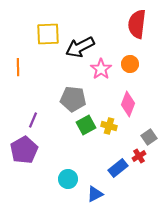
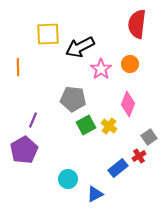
yellow cross: rotated 21 degrees clockwise
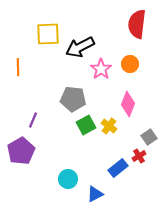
purple pentagon: moved 3 px left, 1 px down
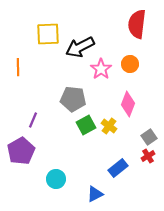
red cross: moved 9 px right
cyan circle: moved 12 px left
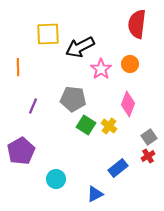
purple line: moved 14 px up
green square: rotated 30 degrees counterclockwise
